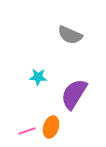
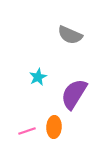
cyan star: rotated 30 degrees counterclockwise
orange ellipse: moved 3 px right; rotated 15 degrees counterclockwise
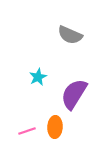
orange ellipse: moved 1 px right
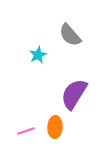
gray semicircle: rotated 25 degrees clockwise
cyan star: moved 22 px up
pink line: moved 1 px left
